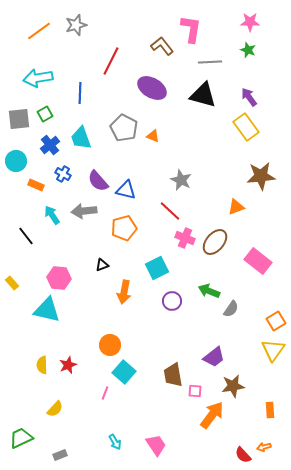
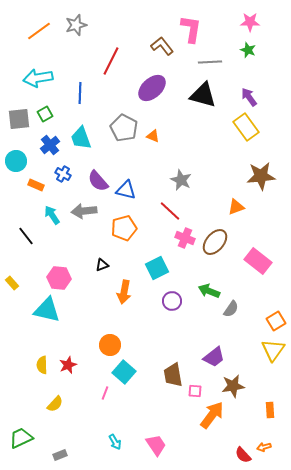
purple ellipse at (152, 88): rotated 72 degrees counterclockwise
yellow semicircle at (55, 409): moved 5 px up
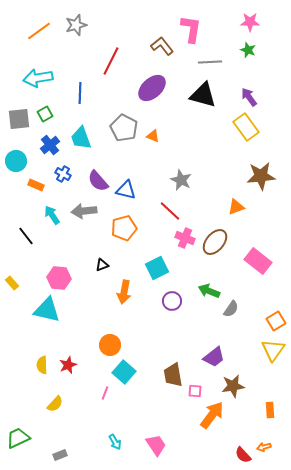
green trapezoid at (21, 438): moved 3 px left
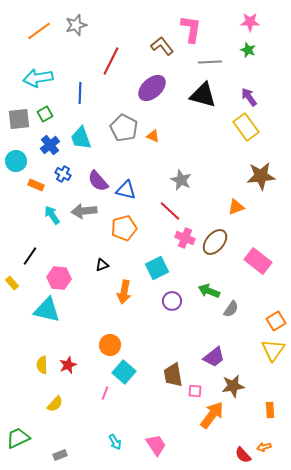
black line at (26, 236): moved 4 px right, 20 px down; rotated 72 degrees clockwise
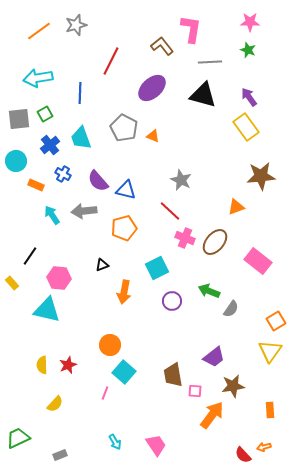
yellow triangle at (273, 350): moved 3 px left, 1 px down
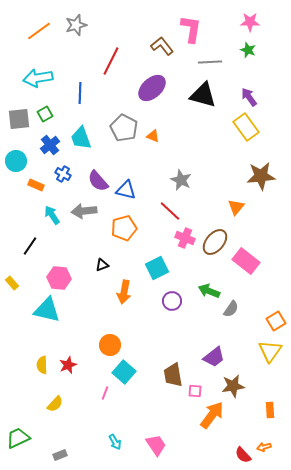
orange triangle at (236, 207): rotated 30 degrees counterclockwise
black line at (30, 256): moved 10 px up
pink rectangle at (258, 261): moved 12 px left
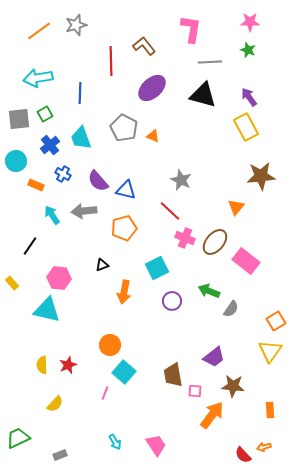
brown L-shape at (162, 46): moved 18 px left
red line at (111, 61): rotated 28 degrees counterclockwise
yellow rectangle at (246, 127): rotated 8 degrees clockwise
brown star at (233, 386): rotated 15 degrees clockwise
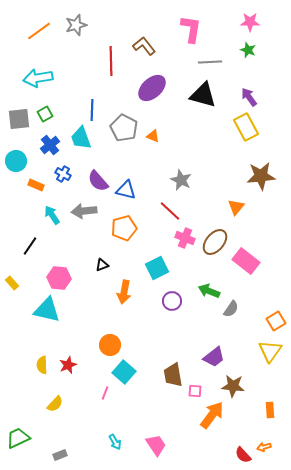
blue line at (80, 93): moved 12 px right, 17 px down
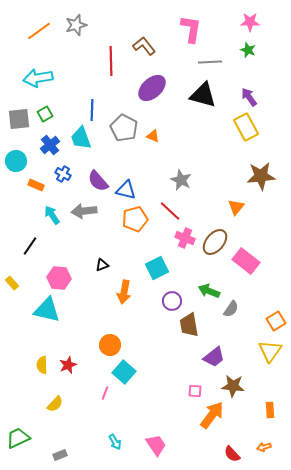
orange pentagon at (124, 228): moved 11 px right, 9 px up
brown trapezoid at (173, 375): moved 16 px right, 50 px up
red semicircle at (243, 455): moved 11 px left, 1 px up
